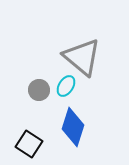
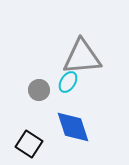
gray triangle: rotated 45 degrees counterclockwise
cyan ellipse: moved 2 px right, 4 px up
blue diamond: rotated 36 degrees counterclockwise
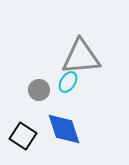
gray triangle: moved 1 px left
blue diamond: moved 9 px left, 2 px down
black square: moved 6 px left, 8 px up
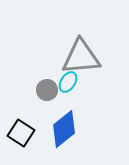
gray circle: moved 8 px right
blue diamond: rotated 69 degrees clockwise
black square: moved 2 px left, 3 px up
